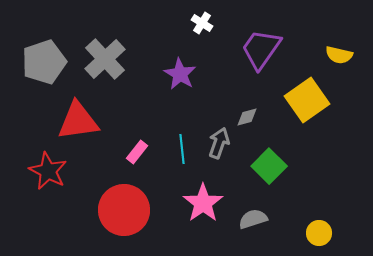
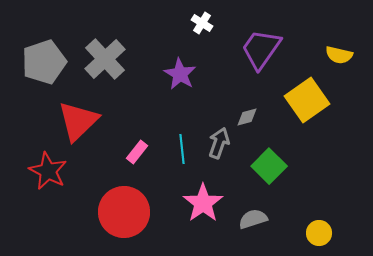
red triangle: rotated 36 degrees counterclockwise
red circle: moved 2 px down
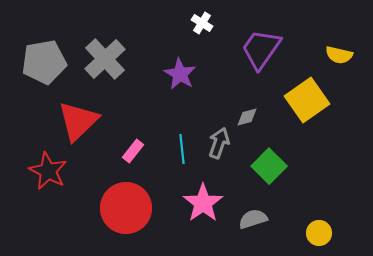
gray pentagon: rotated 9 degrees clockwise
pink rectangle: moved 4 px left, 1 px up
red circle: moved 2 px right, 4 px up
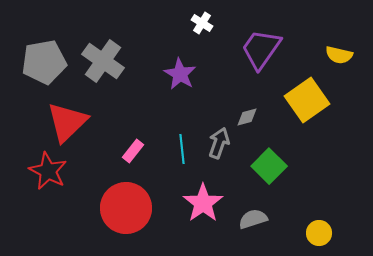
gray cross: moved 2 px left, 2 px down; rotated 12 degrees counterclockwise
red triangle: moved 11 px left, 1 px down
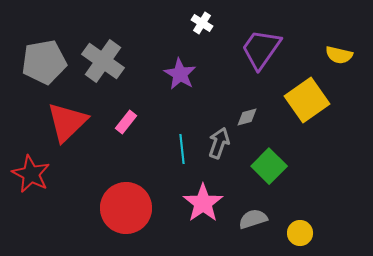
pink rectangle: moved 7 px left, 29 px up
red star: moved 17 px left, 3 px down
yellow circle: moved 19 px left
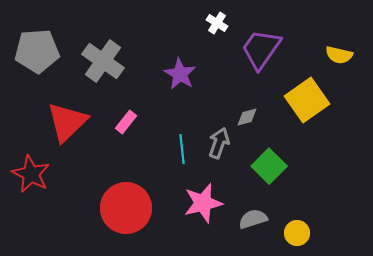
white cross: moved 15 px right
gray pentagon: moved 7 px left, 11 px up; rotated 6 degrees clockwise
pink star: rotated 21 degrees clockwise
yellow circle: moved 3 px left
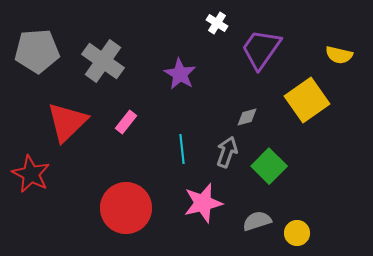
gray arrow: moved 8 px right, 9 px down
gray semicircle: moved 4 px right, 2 px down
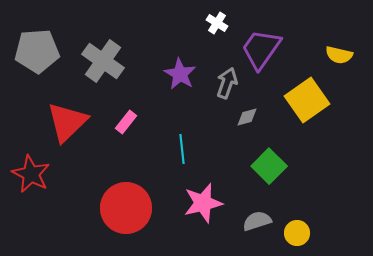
gray arrow: moved 69 px up
